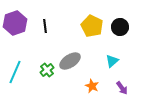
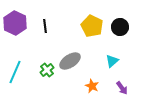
purple hexagon: rotated 15 degrees counterclockwise
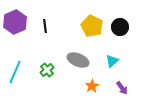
purple hexagon: moved 1 px up; rotated 10 degrees clockwise
gray ellipse: moved 8 px right, 1 px up; rotated 55 degrees clockwise
orange star: rotated 16 degrees clockwise
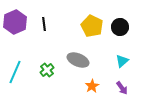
black line: moved 1 px left, 2 px up
cyan triangle: moved 10 px right
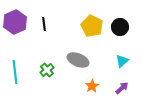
cyan line: rotated 30 degrees counterclockwise
purple arrow: rotated 96 degrees counterclockwise
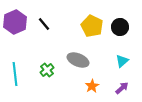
black line: rotated 32 degrees counterclockwise
cyan line: moved 2 px down
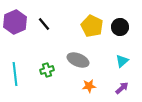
green cross: rotated 24 degrees clockwise
orange star: moved 3 px left; rotated 24 degrees clockwise
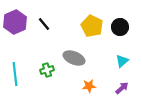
gray ellipse: moved 4 px left, 2 px up
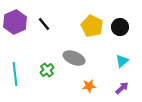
green cross: rotated 24 degrees counterclockwise
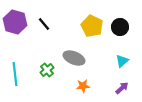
purple hexagon: rotated 20 degrees counterclockwise
orange star: moved 6 px left
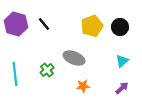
purple hexagon: moved 1 px right, 2 px down
yellow pentagon: rotated 25 degrees clockwise
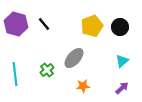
gray ellipse: rotated 70 degrees counterclockwise
